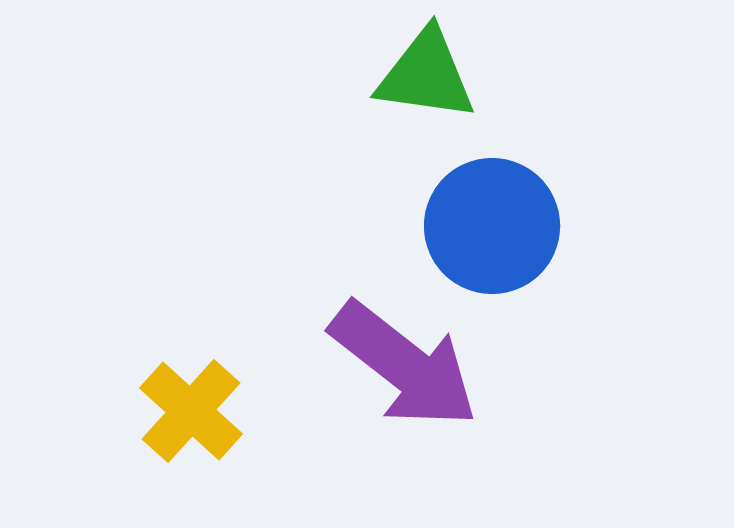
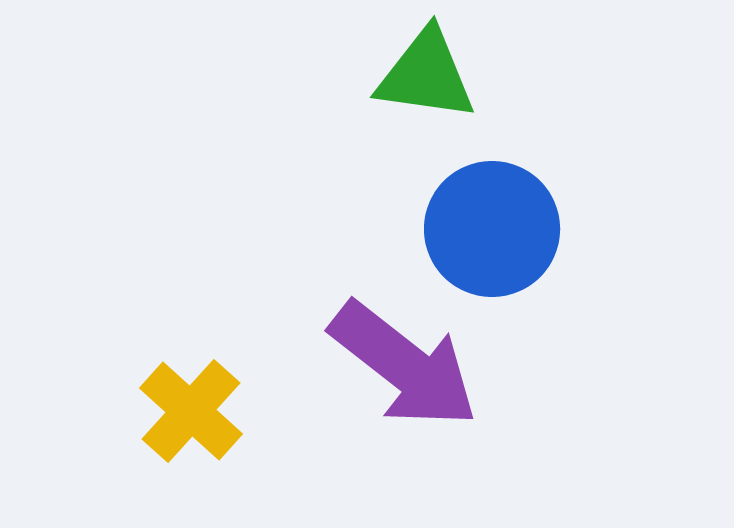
blue circle: moved 3 px down
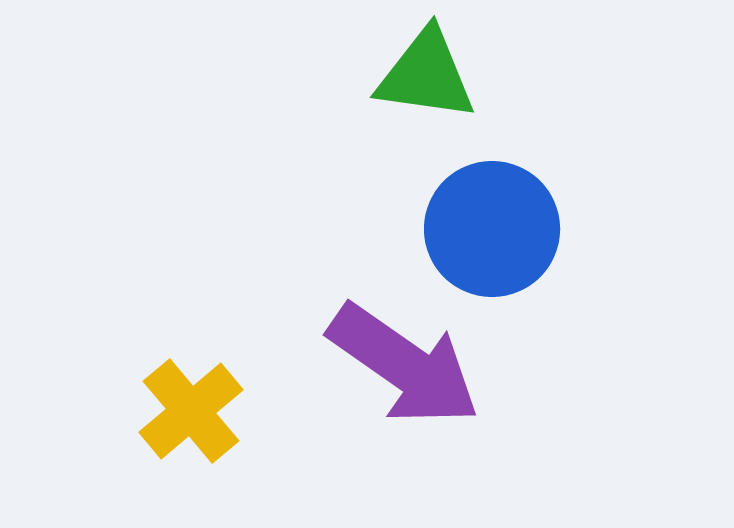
purple arrow: rotated 3 degrees counterclockwise
yellow cross: rotated 8 degrees clockwise
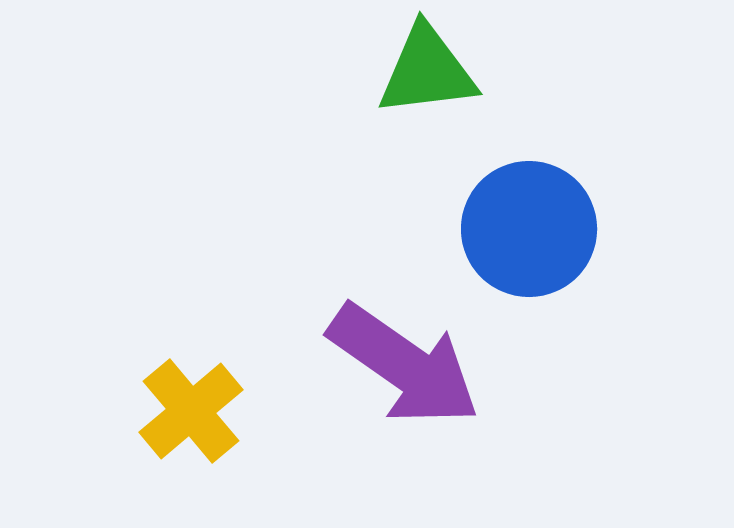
green triangle: moved 1 px right, 4 px up; rotated 15 degrees counterclockwise
blue circle: moved 37 px right
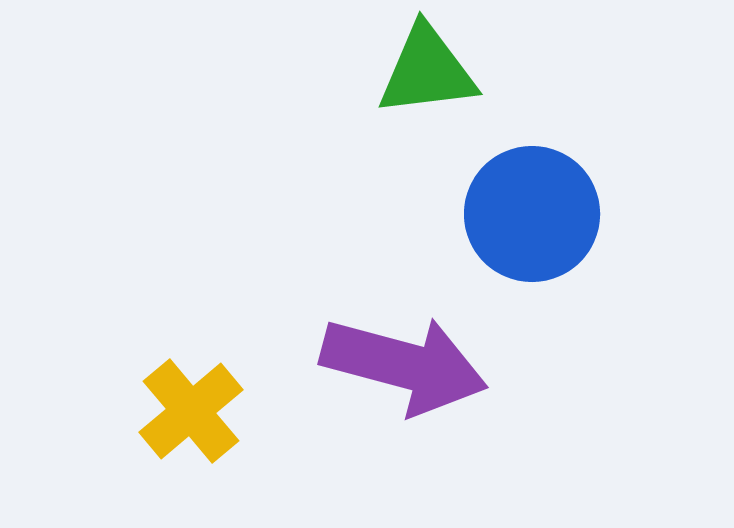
blue circle: moved 3 px right, 15 px up
purple arrow: rotated 20 degrees counterclockwise
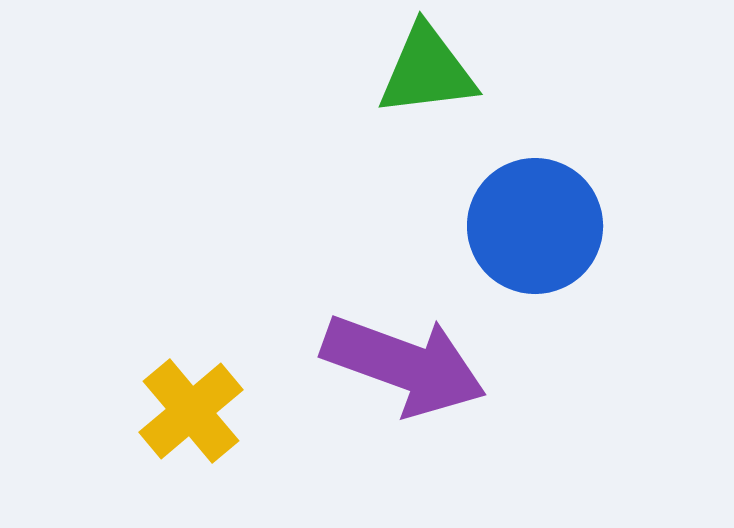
blue circle: moved 3 px right, 12 px down
purple arrow: rotated 5 degrees clockwise
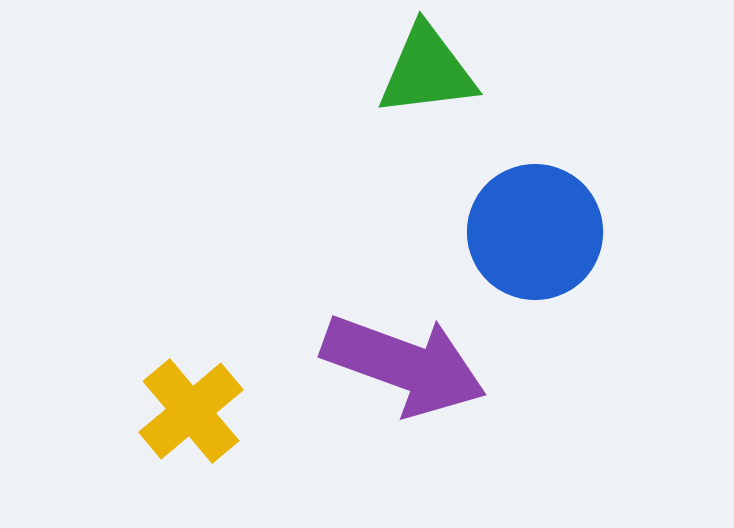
blue circle: moved 6 px down
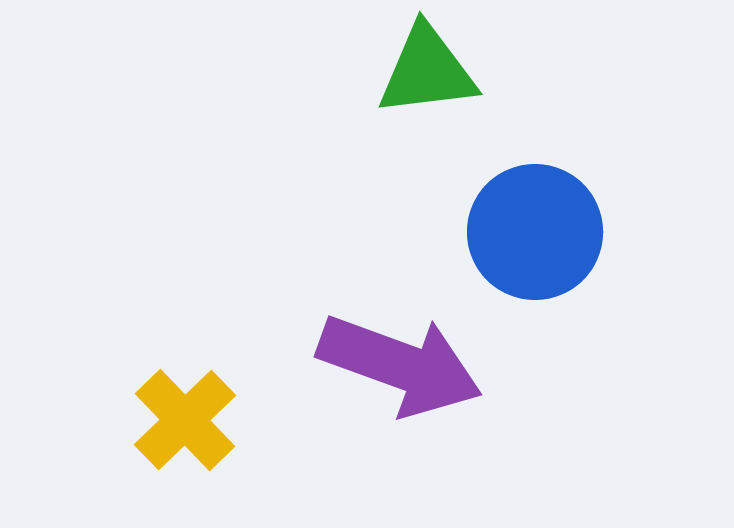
purple arrow: moved 4 px left
yellow cross: moved 6 px left, 9 px down; rotated 4 degrees counterclockwise
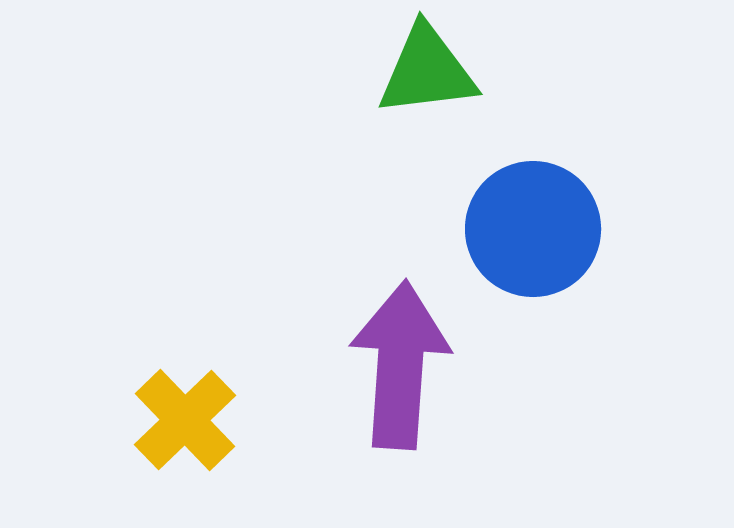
blue circle: moved 2 px left, 3 px up
purple arrow: rotated 106 degrees counterclockwise
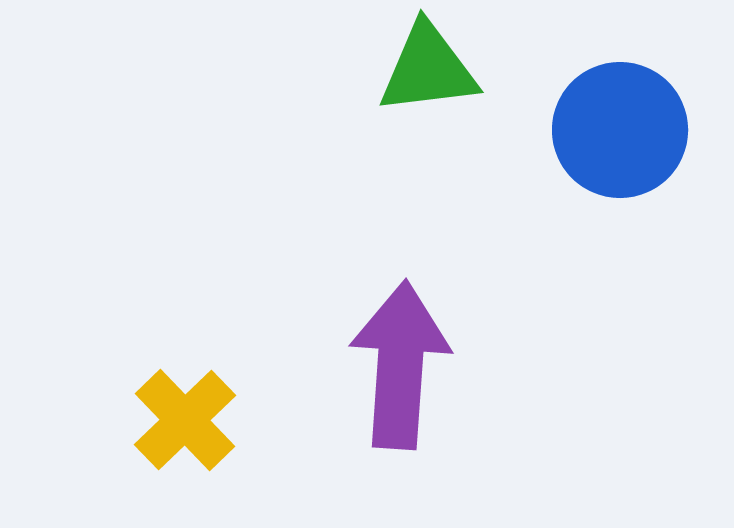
green triangle: moved 1 px right, 2 px up
blue circle: moved 87 px right, 99 px up
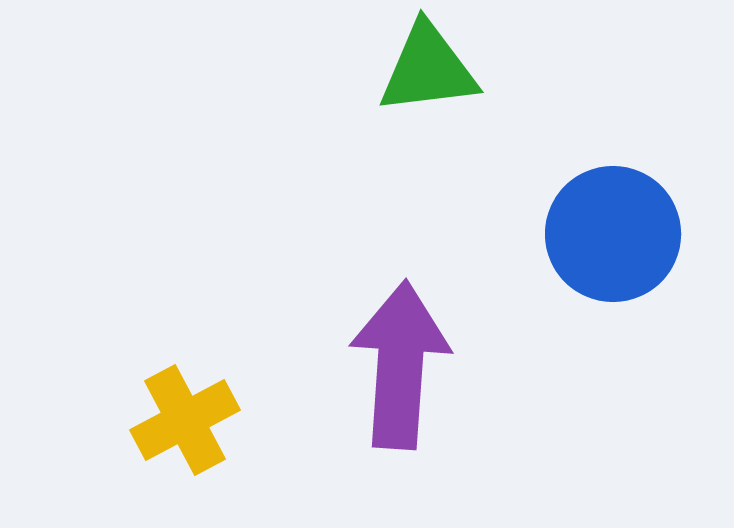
blue circle: moved 7 px left, 104 px down
yellow cross: rotated 16 degrees clockwise
